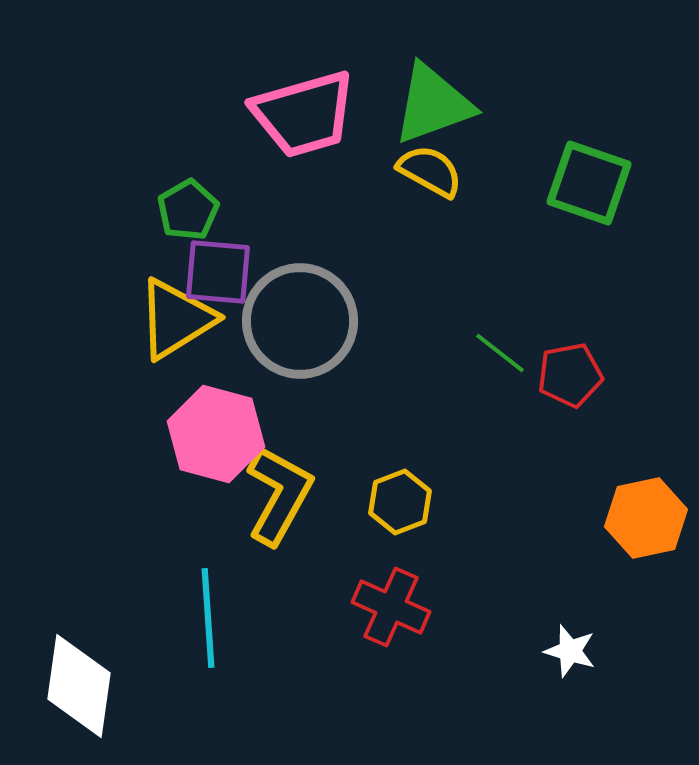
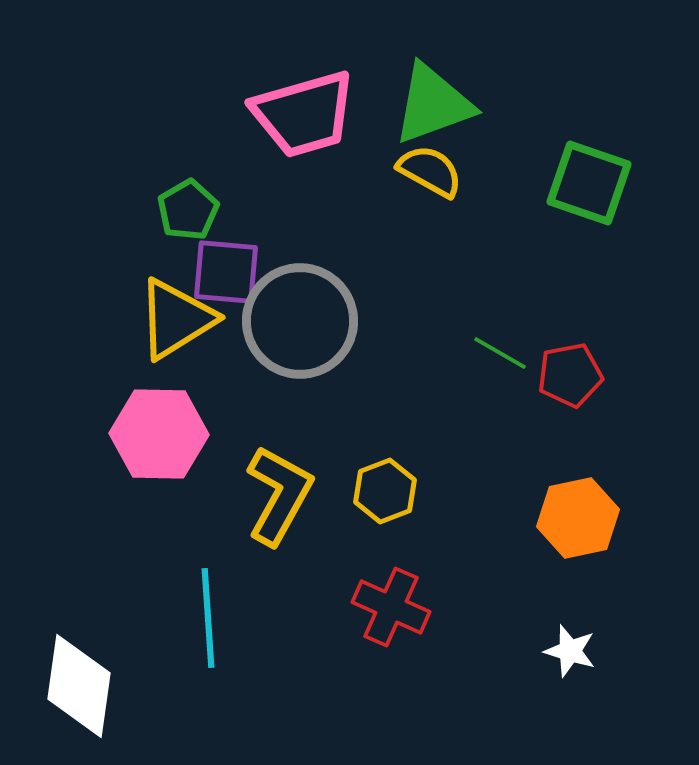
purple square: moved 8 px right
green line: rotated 8 degrees counterclockwise
pink hexagon: moved 57 px left; rotated 14 degrees counterclockwise
yellow hexagon: moved 15 px left, 11 px up
orange hexagon: moved 68 px left
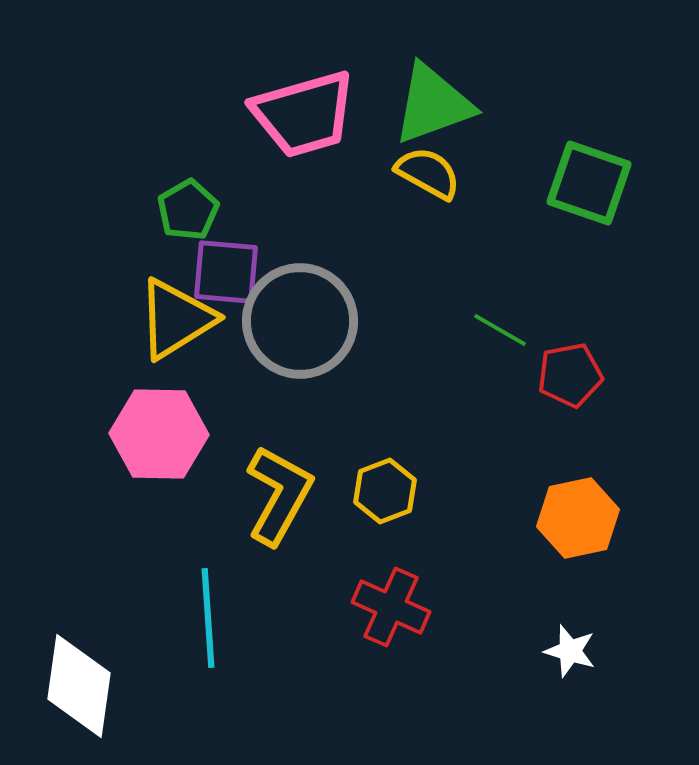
yellow semicircle: moved 2 px left, 2 px down
green line: moved 23 px up
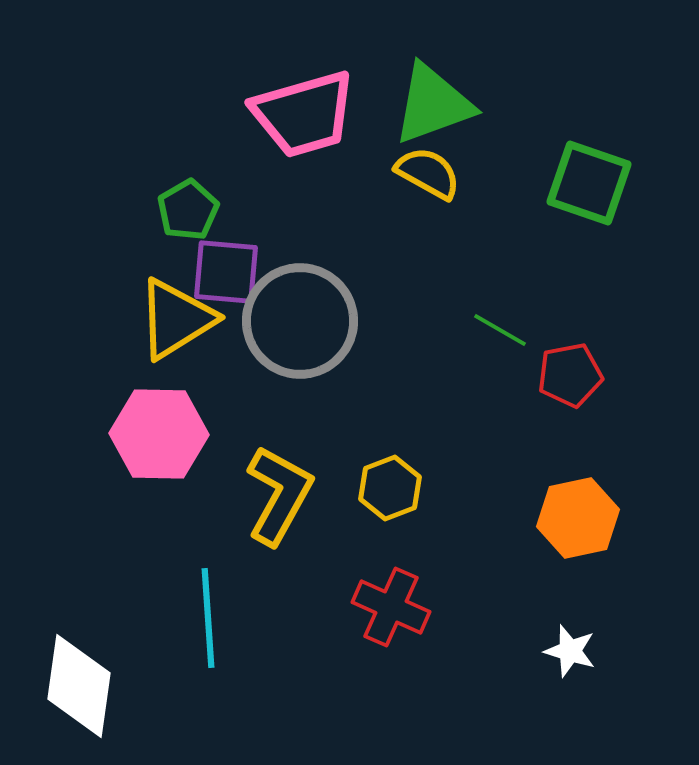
yellow hexagon: moved 5 px right, 3 px up
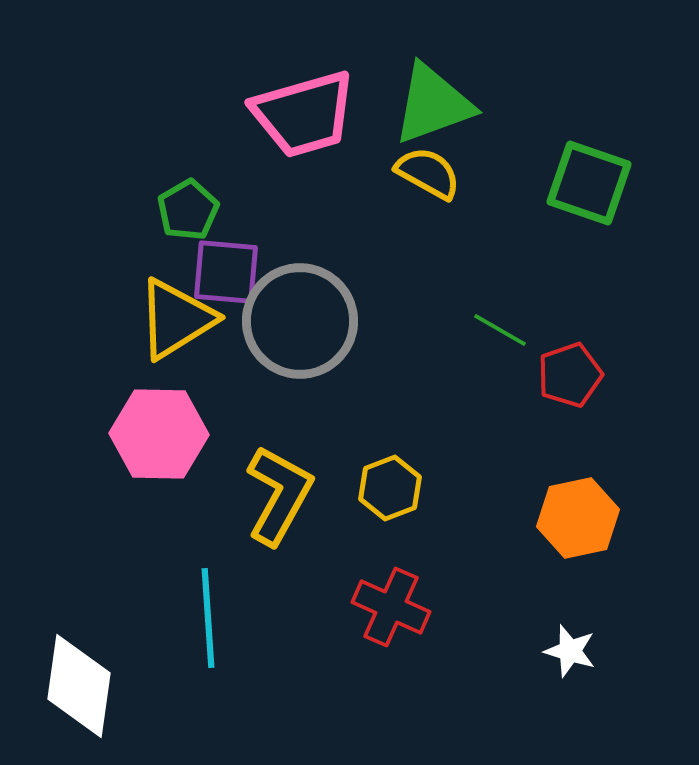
red pentagon: rotated 8 degrees counterclockwise
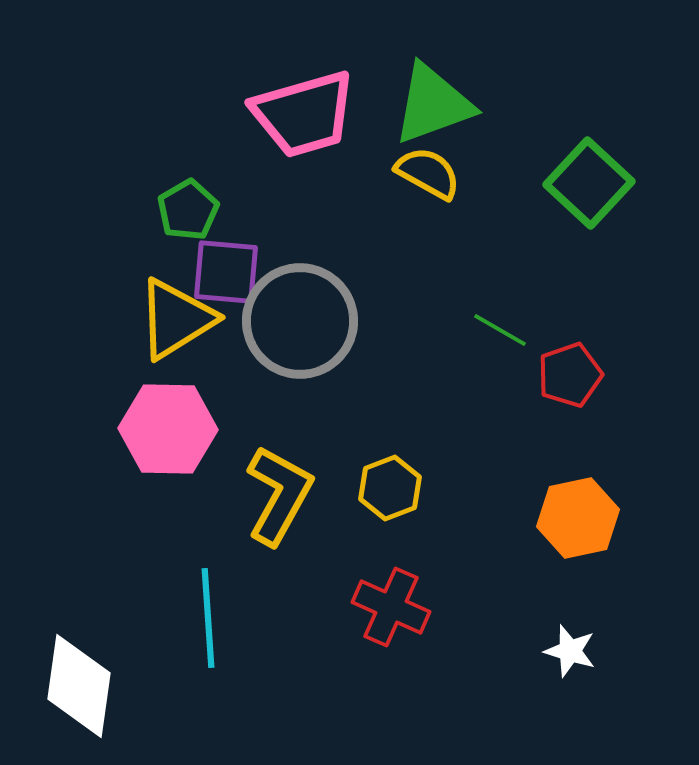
green square: rotated 24 degrees clockwise
pink hexagon: moved 9 px right, 5 px up
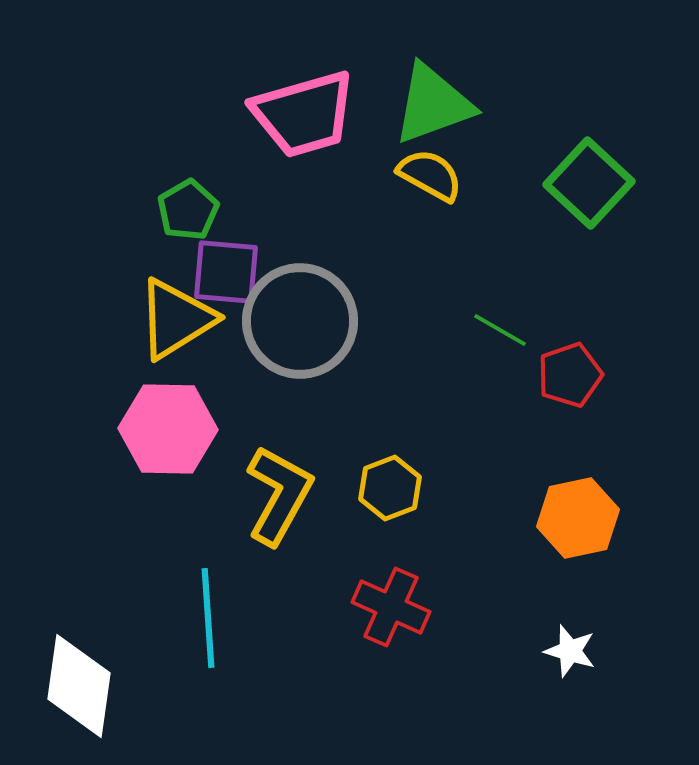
yellow semicircle: moved 2 px right, 2 px down
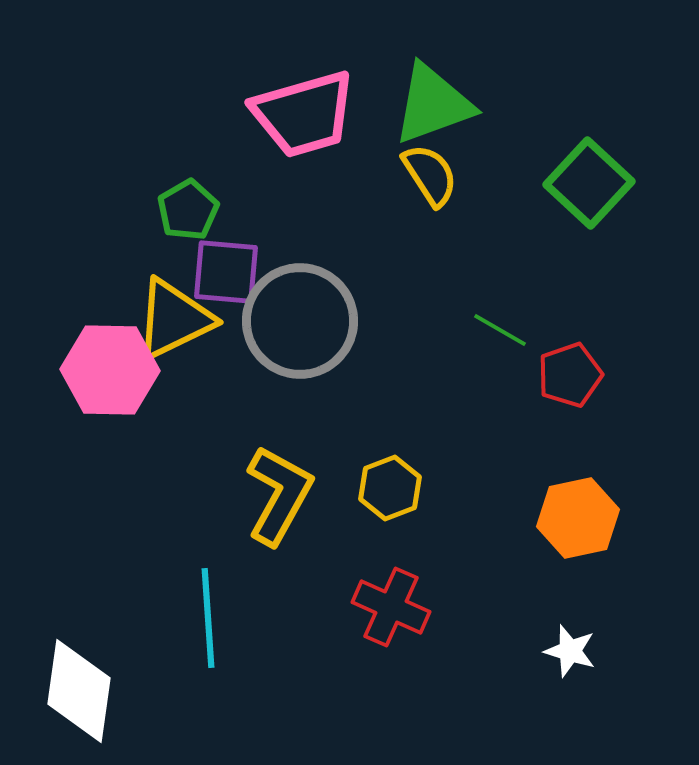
yellow semicircle: rotated 28 degrees clockwise
yellow triangle: moved 2 px left; rotated 6 degrees clockwise
pink hexagon: moved 58 px left, 59 px up
white diamond: moved 5 px down
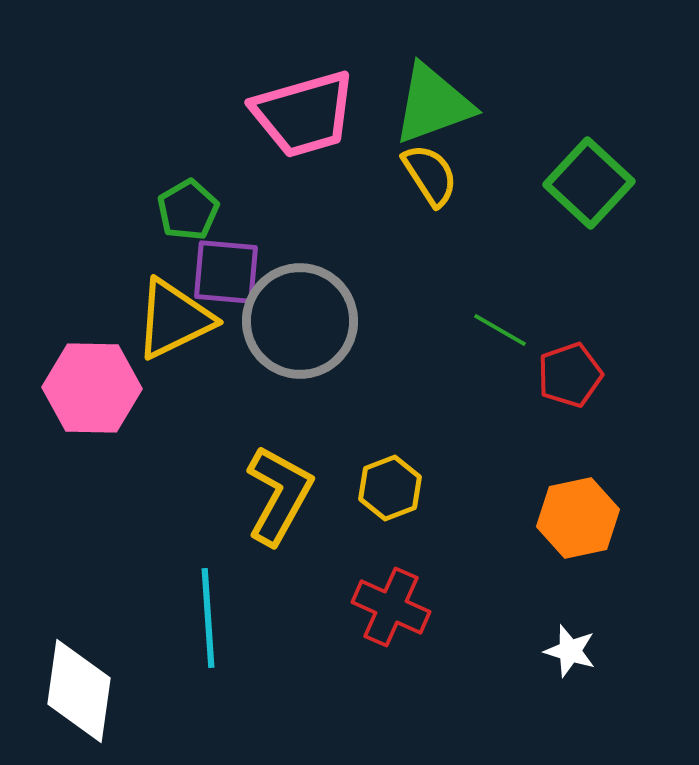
pink hexagon: moved 18 px left, 18 px down
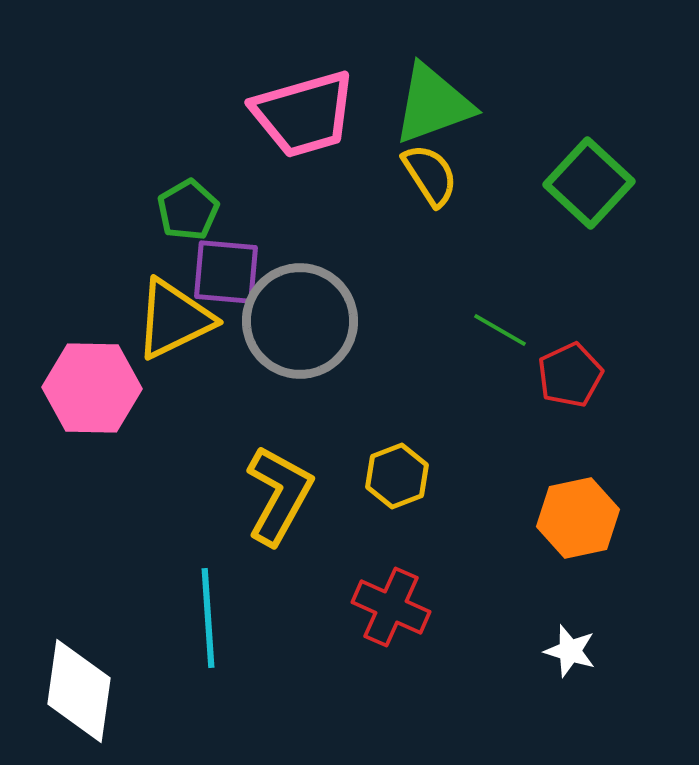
red pentagon: rotated 6 degrees counterclockwise
yellow hexagon: moved 7 px right, 12 px up
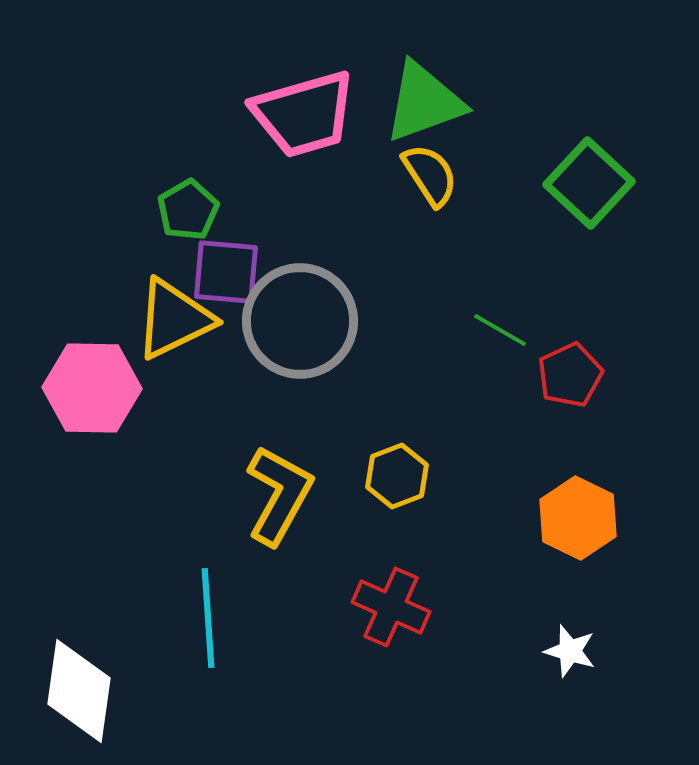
green triangle: moved 9 px left, 2 px up
orange hexagon: rotated 22 degrees counterclockwise
